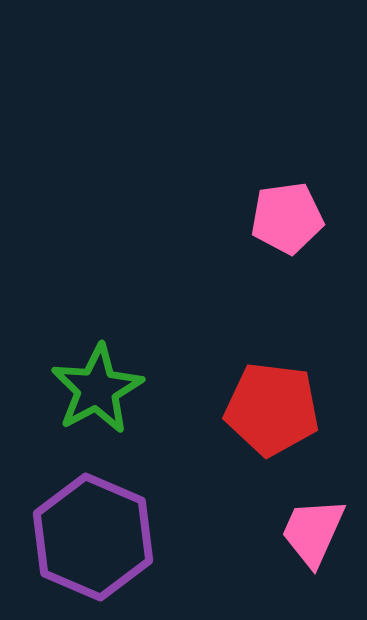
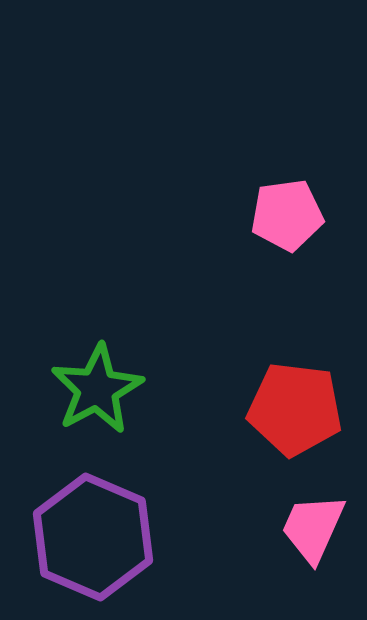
pink pentagon: moved 3 px up
red pentagon: moved 23 px right
pink trapezoid: moved 4 px up
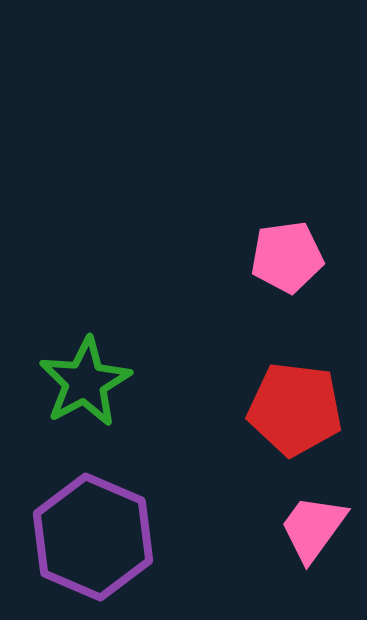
pink pentagon: moved 42 px down
green star: moved 12 px left, 7 px up
pink trapezoid: rotated 12 degrees clockwise
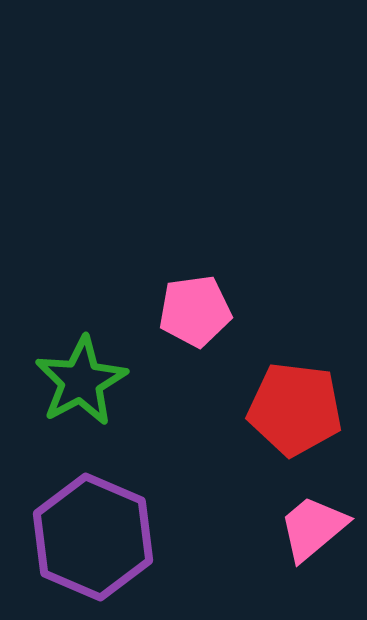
pink pentagon: moved 92 px left, 54 px down
green star: moved 4 px left, 1 px up
pink trapezoid: rotated 14 degrees clockwise
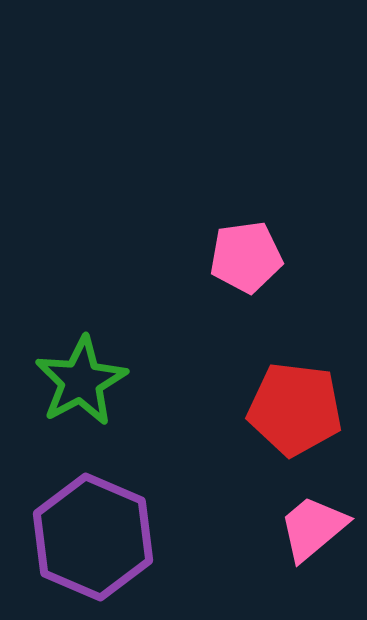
pink pentagon: moved 51 px right, 54 px up
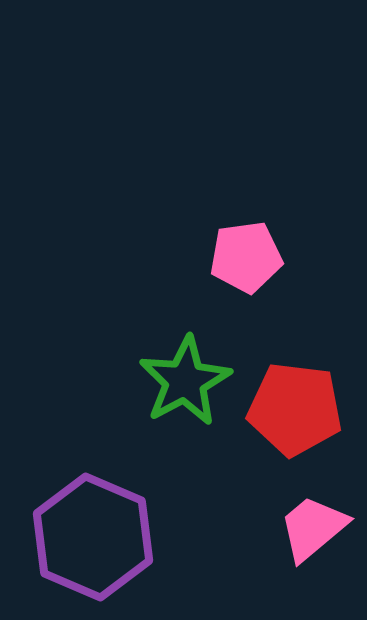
green star: moved 104 px right
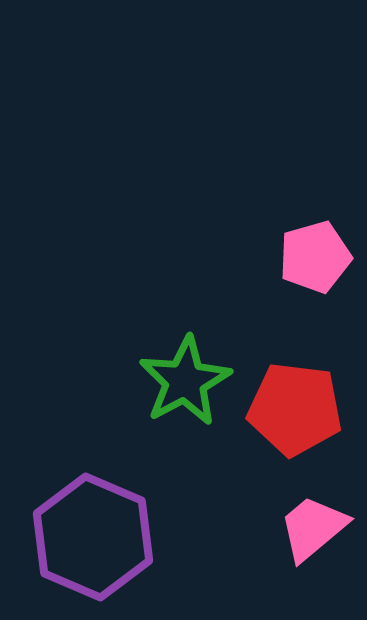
pink pentagon: moved 69 px right; rotated 8 degrees counterclockwise
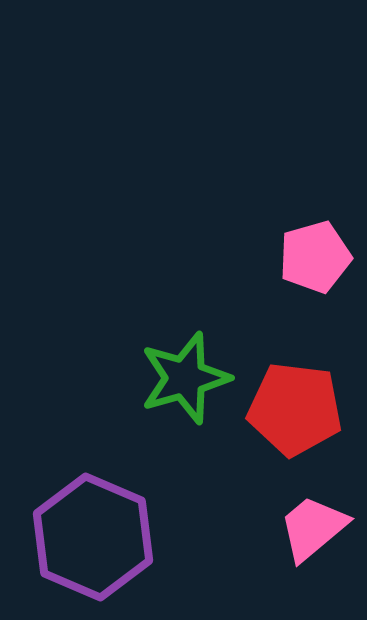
green star: moved 3 px up; rotated 12 degrees clockwise
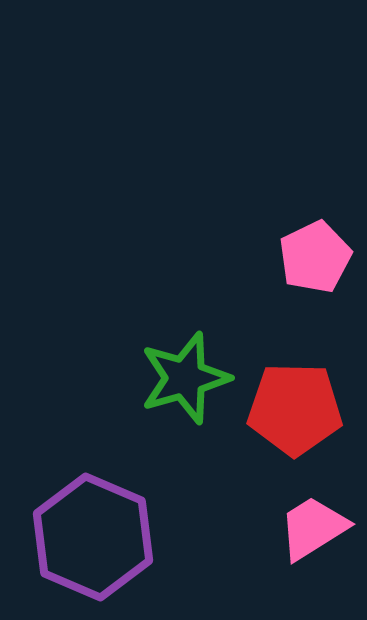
pink pentagon: rotated 10 degrees counterclockwise
red pentagon: rotated 6 degrees counterclockwise
pink trapezoid: rotated 8 degrees clockwise
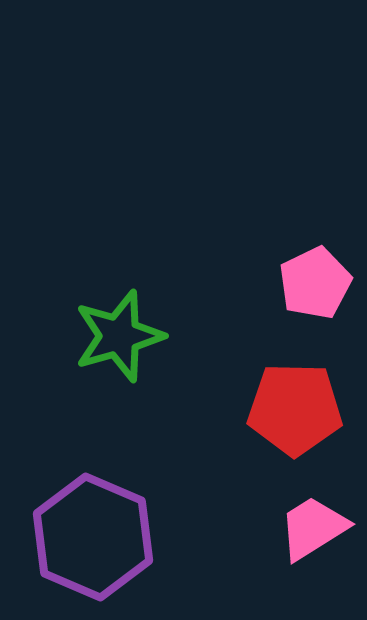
pink pentagon: moved 26 px down
green star: moved 66 px left, 42 px up
